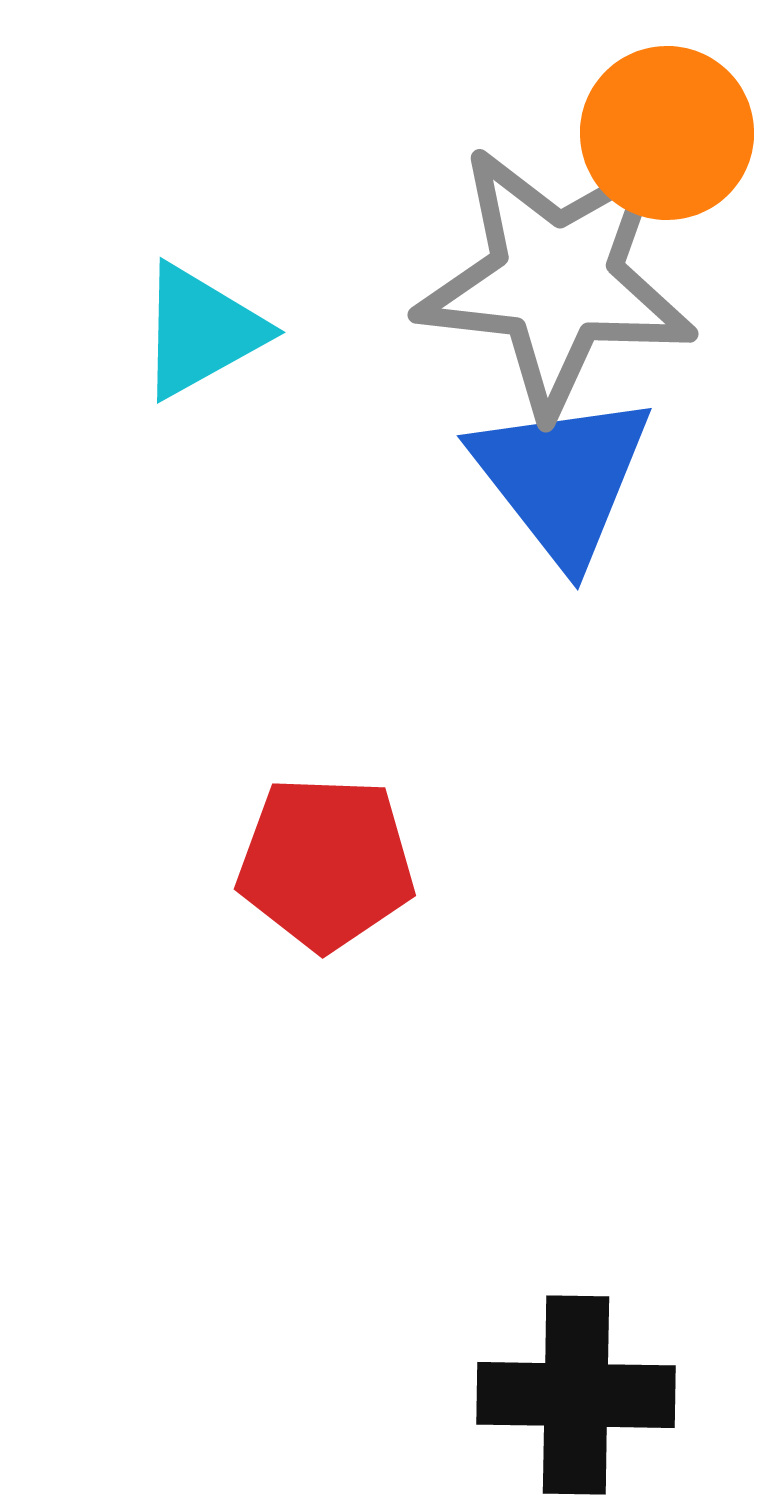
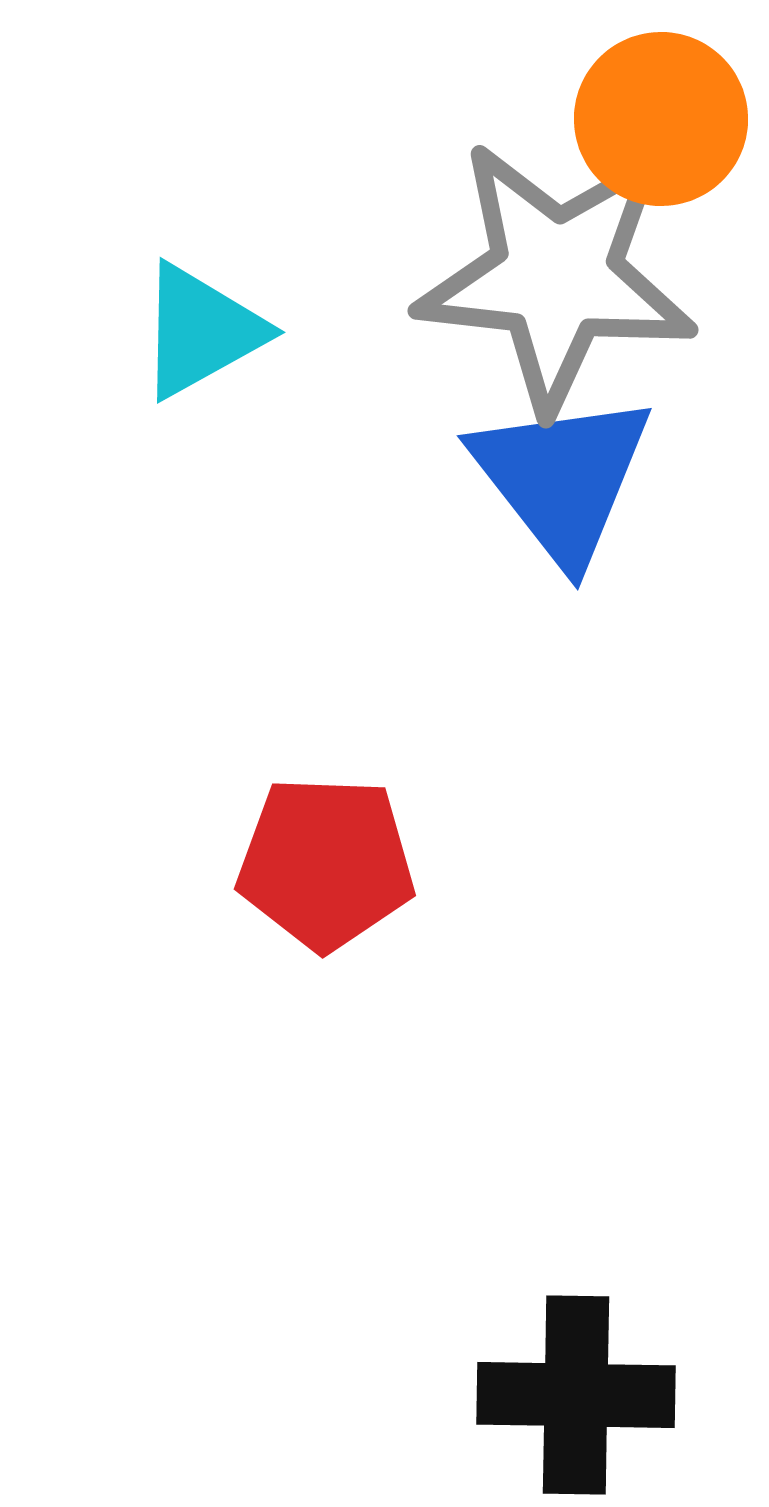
orange circle: moved 6 px left, 14 px up
gray star: moved 4 px up
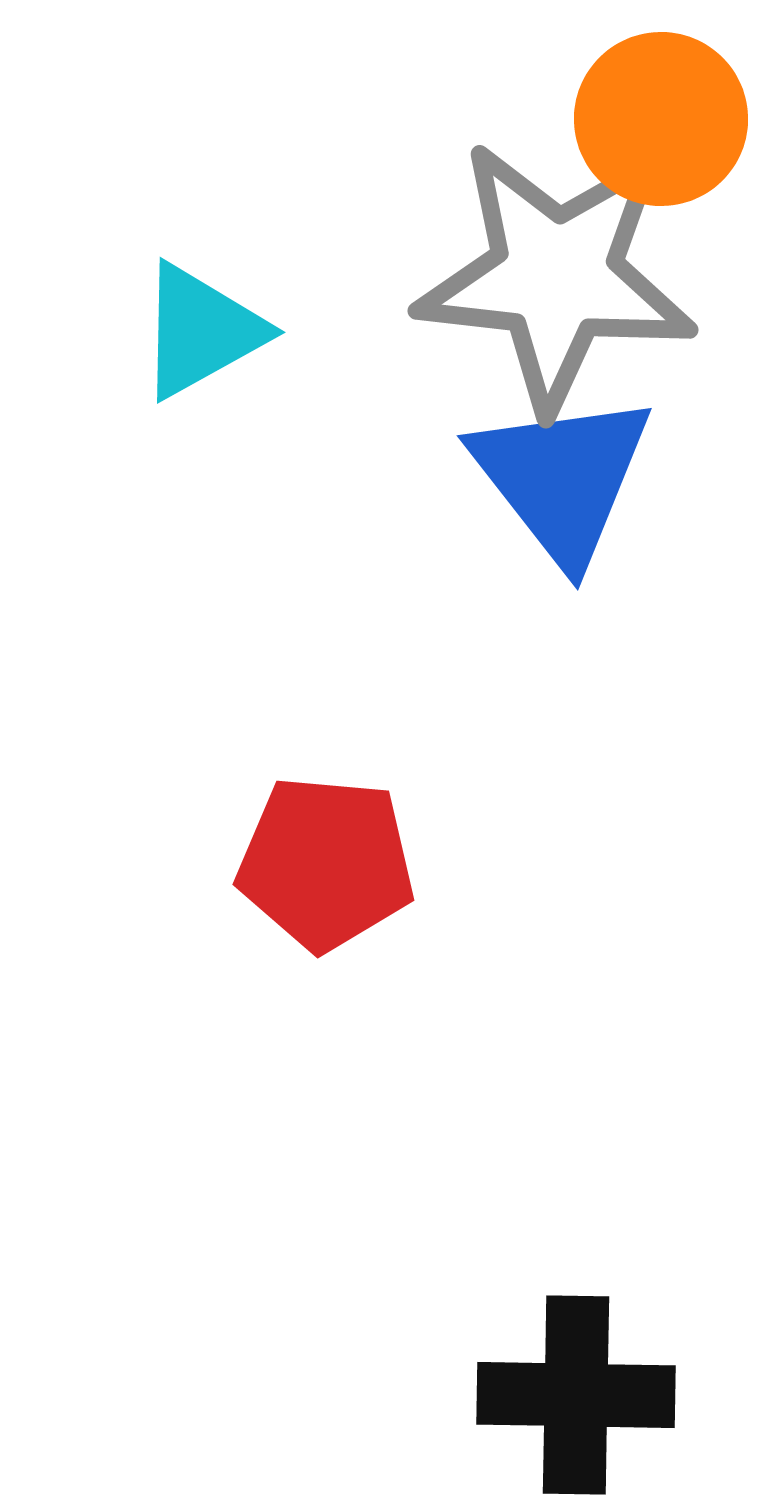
red pentagon: rotated 3 degrees clockwise
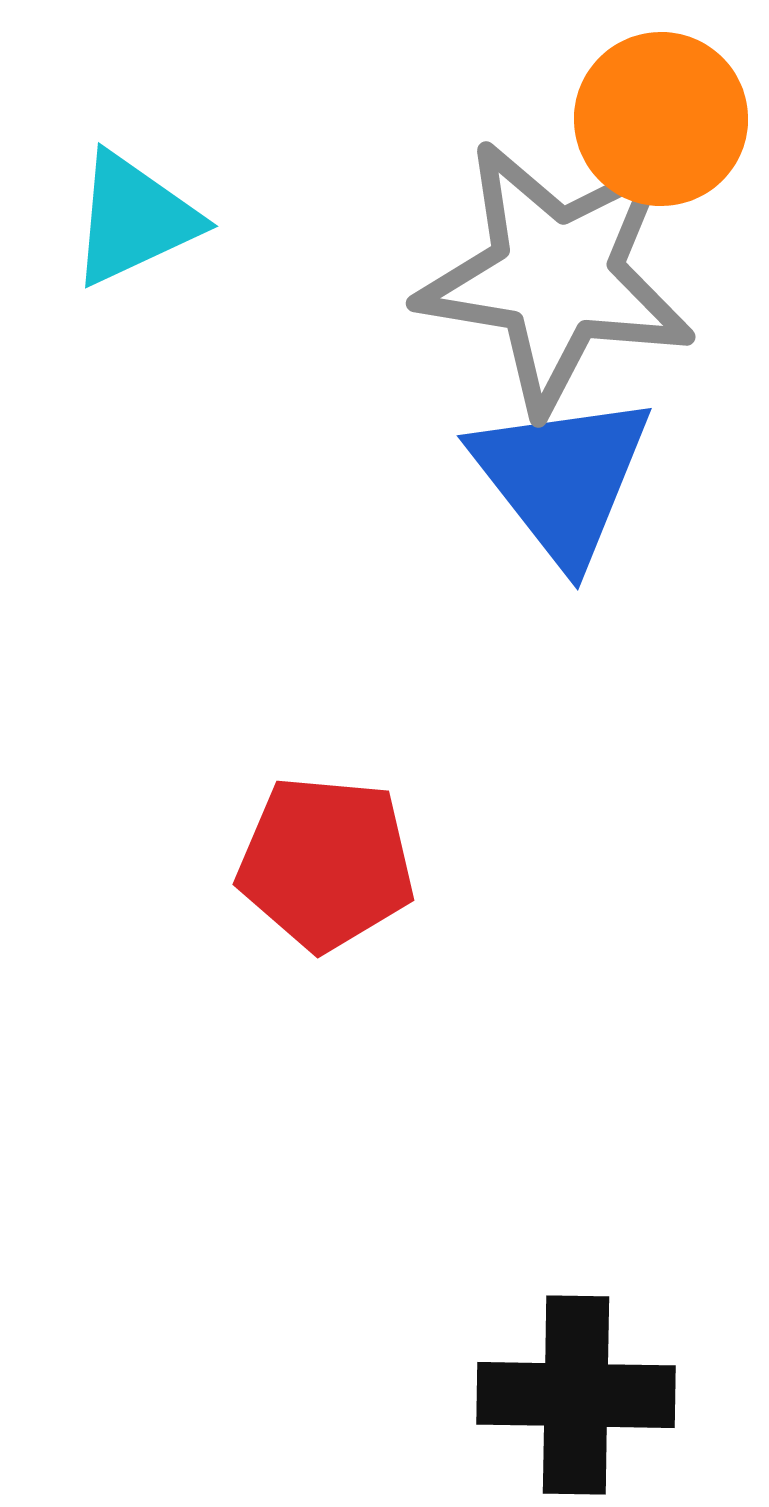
gray star: rotated 3 degrees clockwise
cyan triangle: moved 67 px left, 112 px up; rotated 4 degrees clockwise
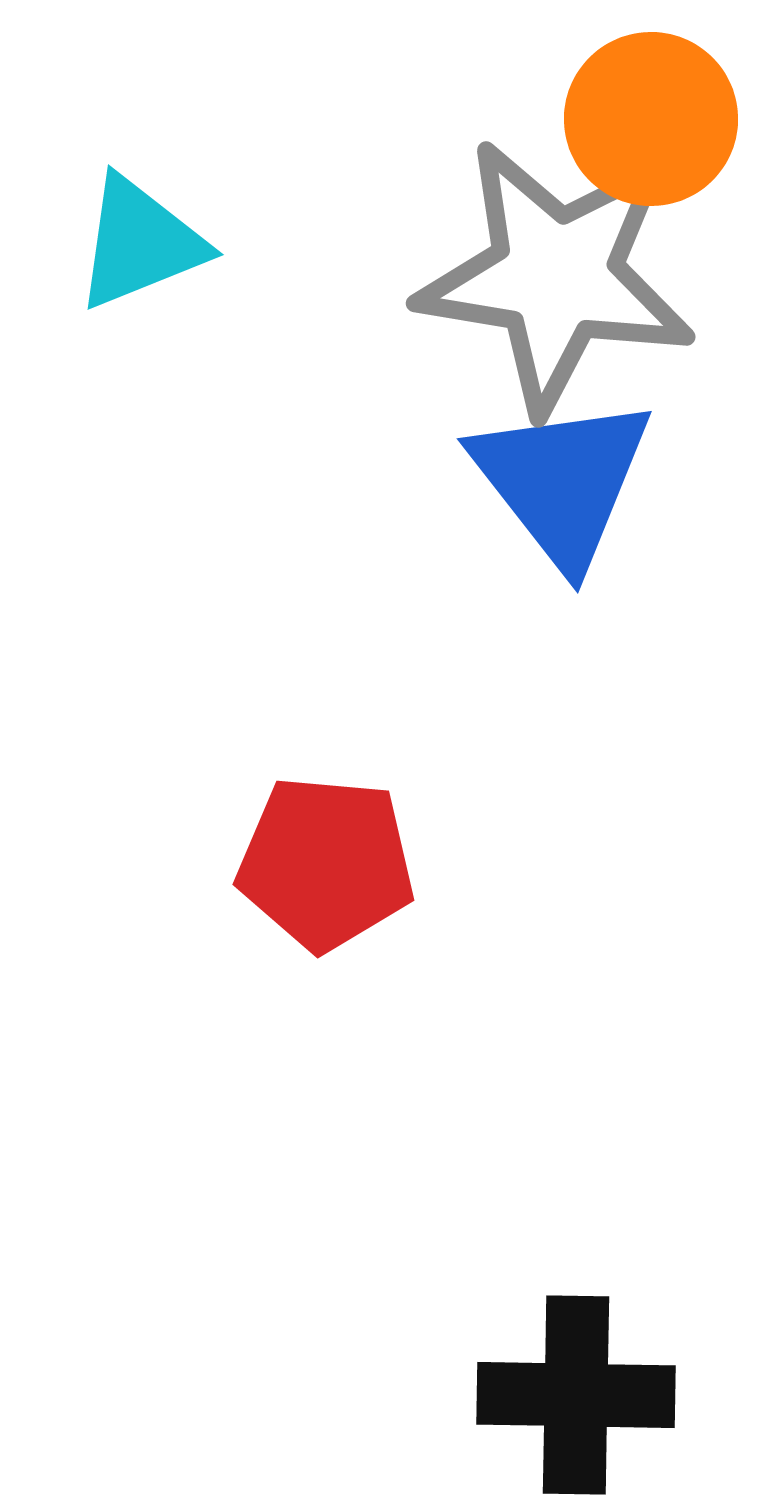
orange circle: moved 10 px left
cyan triangle: moved 6 px right, 24 px down; rotated 3 degrees clockwise
blue triangle: moved 3 px down
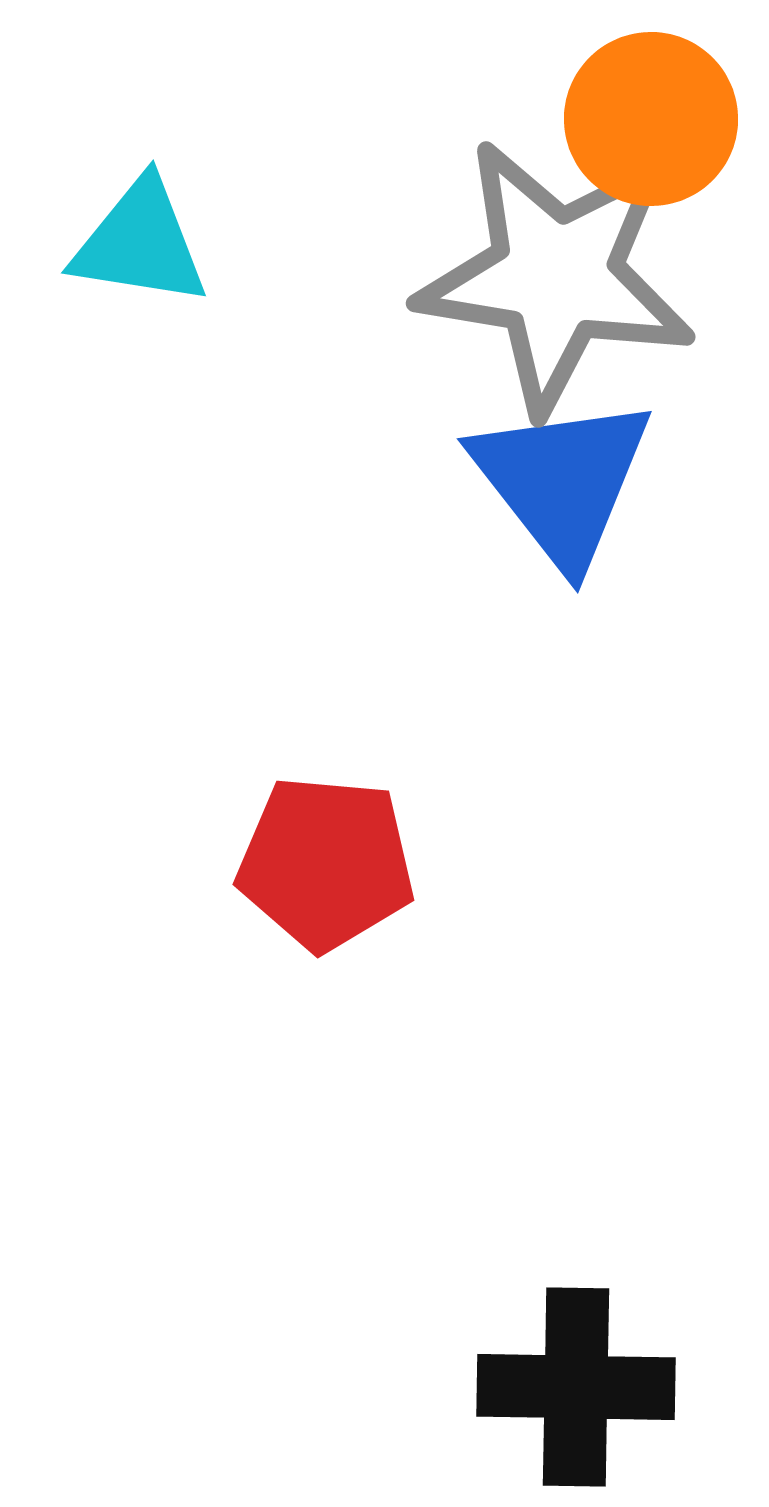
cyan triangle: rotated 31 degrees clockwise
black cross: moved 8 px up
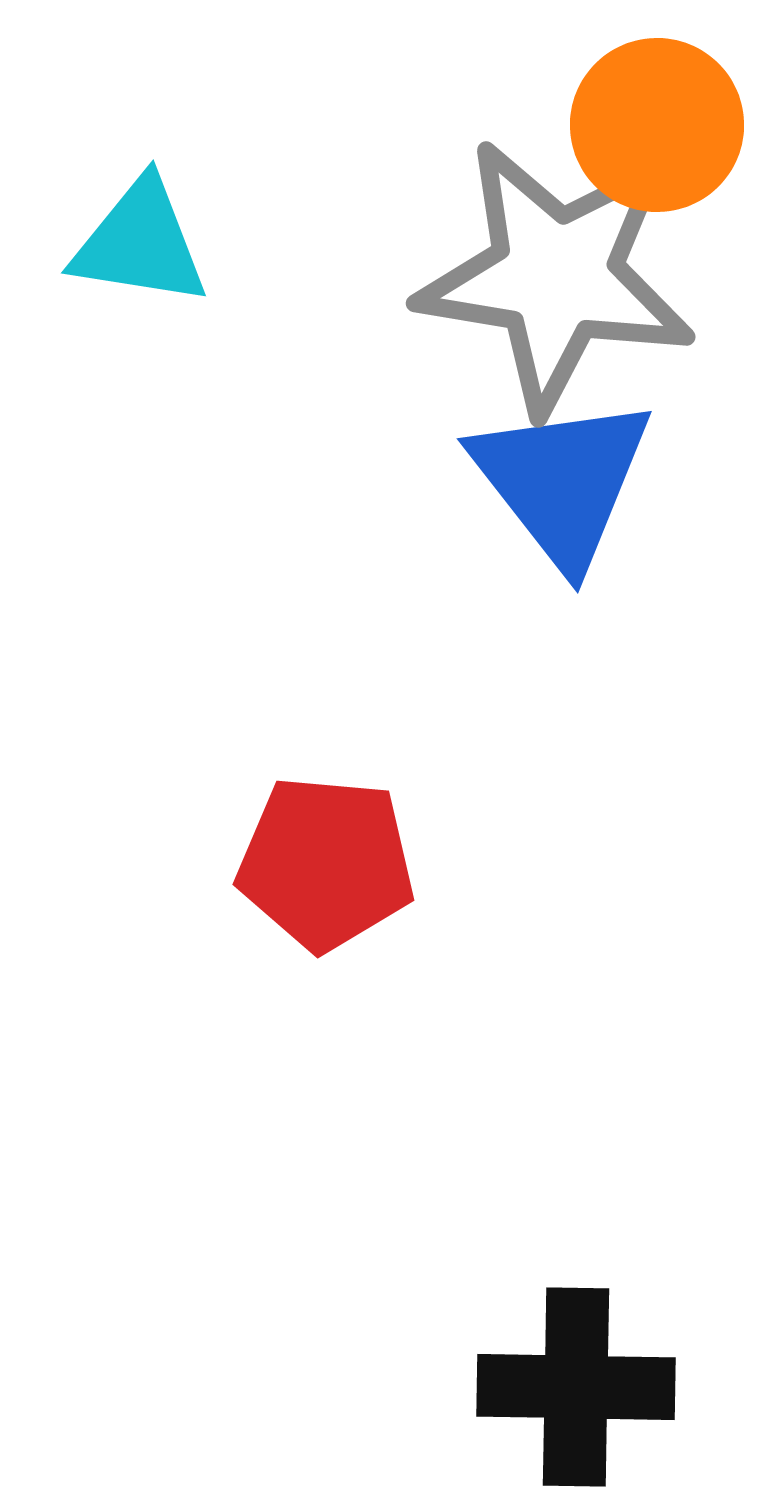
orange circle: moved 6 px right, 6 px down
